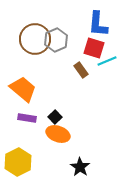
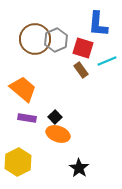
red square: moved 11 px left
black star: moved 1 px left, 1 px down
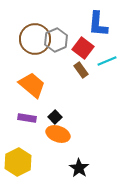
red square: rotated 20 degrees clockwise
orange trapezoid: moved 9 px right, 4 px up
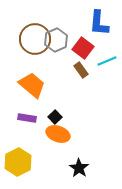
blue L-shape: moved 1 px right, 1 px up
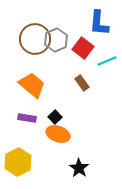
brown rectangle: moved 1 px right, 13 px down
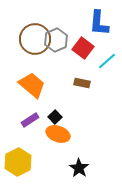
cyan line: rotated 18 degrees counterclockwise
brown rectangle: rotated 42 degrees counterclockwise
purple rectangle: moved 3 px right, 2 px down; rotated 42 degrees counterclockwise
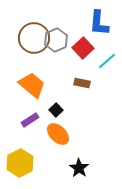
brown circle: moved 1 px left, 1 px up
red square: rotated 10 degrees clockwise
black square: moved 1 px right, 7 px up
orange ellipse: rotated 25 degrees clockwise
yellow hexagon: moved 2 px right, 1 px down
